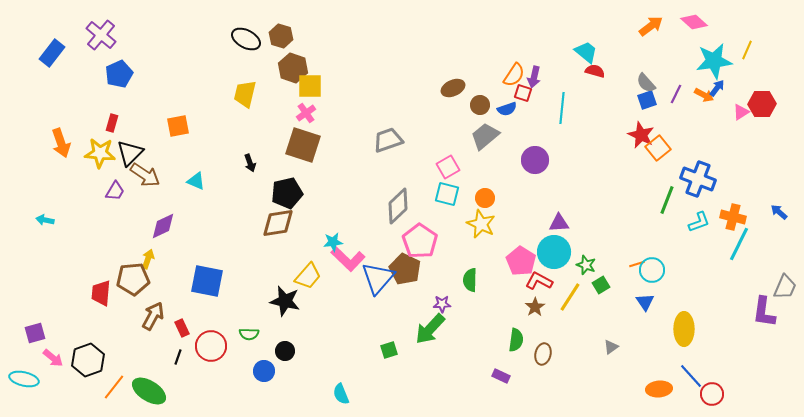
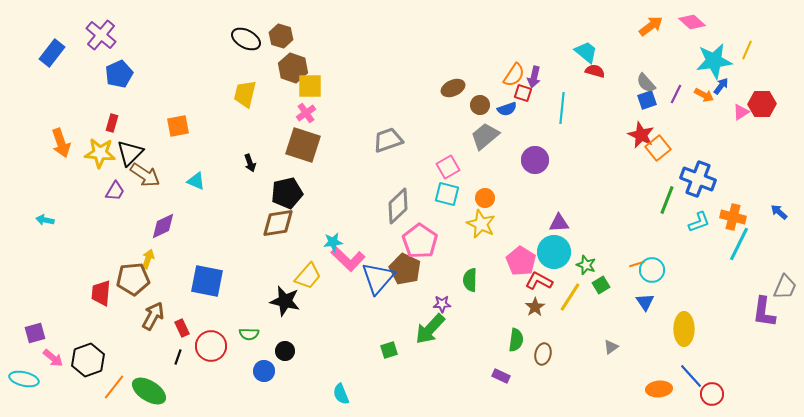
pink diamond at (694, 22): moved 2 px left
blue arrow at (717, 88): moved 4 px right, 2 px up
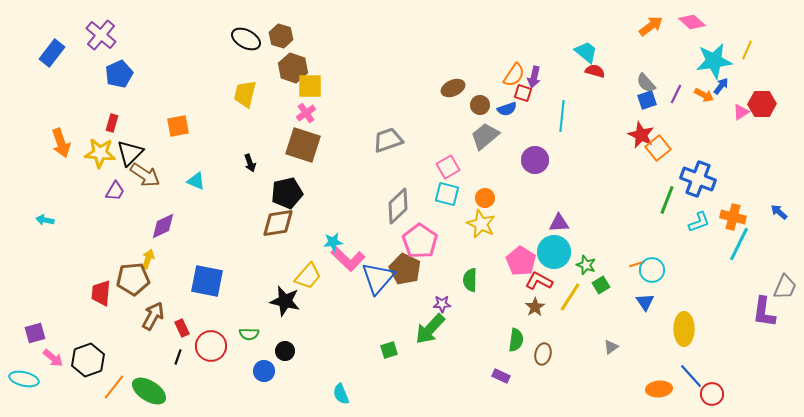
cyan line at (562, 108): moved 8 px down
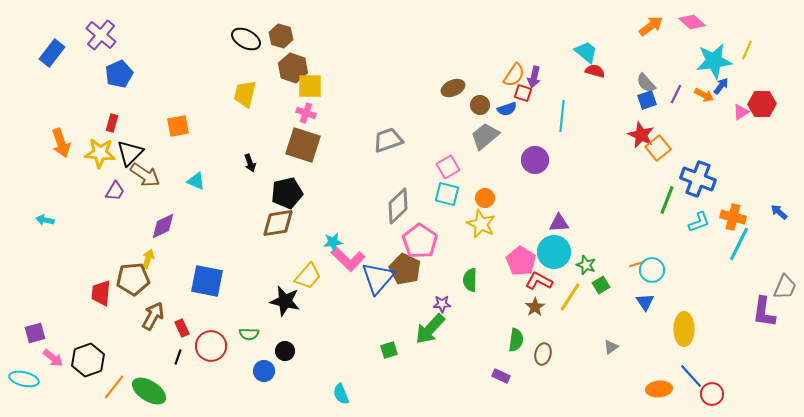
pink cross at (306, 113): rotated 36 degrees counterclockwise
